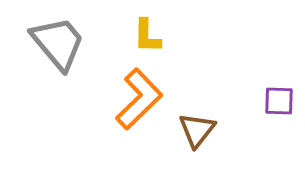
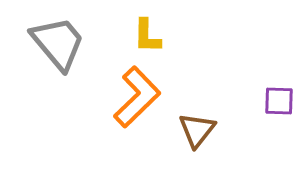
orange L-shape: moved 2 px left, 2 px up
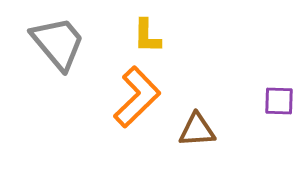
brown triangle: rotated 48 degrees clockwise
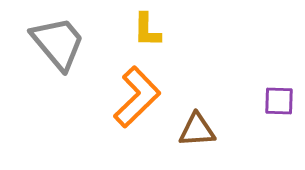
yellow L-shape: moved 6 px up
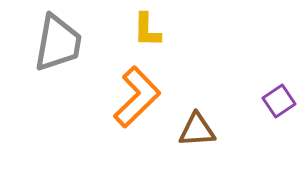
gray trapezoid: rotated 50 degrees clockwise
purple square: rotated 36 degrees counterclockwise
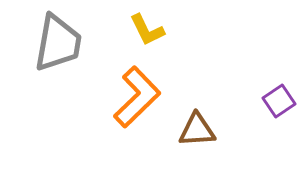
yellow L-shape: rotated 27 degrees counterclockwise
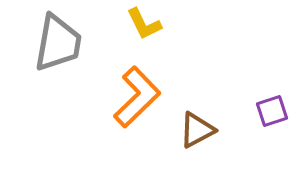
yellow L-shape: moved 3 px left, 6 px up
purple square: moved 7 px left, 10 px down; rotated 16 degrees clockwise
brown triangle: rotated 24 degrees counterclockwise
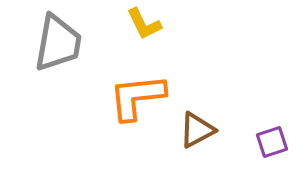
orange L-shape: rotated 142 degrees counterclockwise
purple square: moved 31 px down
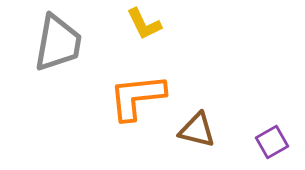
brown triangle: rotated 42 degrees clockwise
purple square: rotated 12 degrees counterclockwise
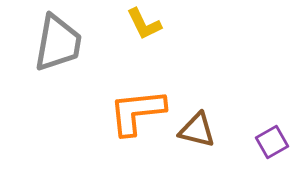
orange L-shape: moved 15 px down
